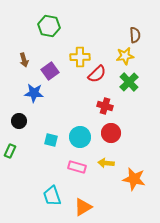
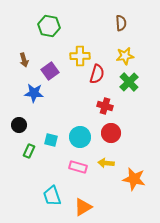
brown semicircle: moved 14 px left, 12 px up
yellow cross: moved 1 px up
red semicircle: rotated 30 degrees counterclockwise
black circle: moved 4 px down
green rectangle: moved 19 px right
pink rectangle: moved 1 px right
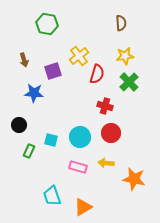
green hexagon: moved 2 px left, 2 px up
yellow cross: moved 1 px left; rotated 36 degrees counterclockwise
purple square: moved 3 px right; rotated 18 degrees clockwise
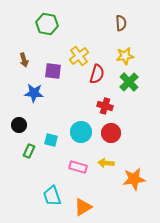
purple square: rotated 24 degrees clockwise
cyan circle: moved 1 px right, 5 px up
orange star: rotated 20 degrees counterclockwise
